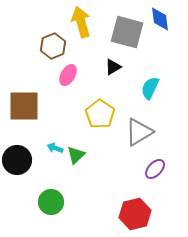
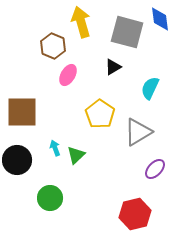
brown hexagon: rotated 15 degrees counterclockwise
brown square: moved 2 px left, 6 px down
gray triangle: moved 1 px left
cyan arrow: rotated 49 degrees clockwise
green circle: moved 1 px left, 4 px up
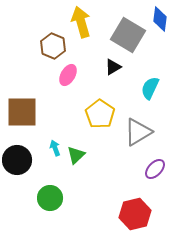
blue diamond: rotated 15 degrees clockwise
gray square: moved 1 px right, 3 px down; rotated 16 degrees clockwise
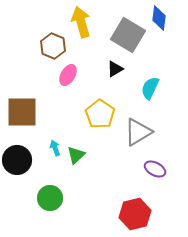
blue diamond: moved 1 px left, 1 px up
black triangle: moved 2 px right, 2 px down
purple ellipse: rotated 75 degrees clockwise
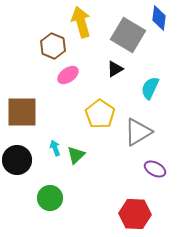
pink ellipse: rotated 25 degrees clockwise
red hexagon: rotated 16 degrees clockwise
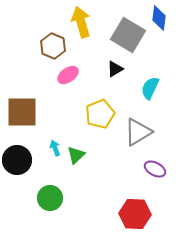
yellow pentagon: rotated 16 degrees clockwise
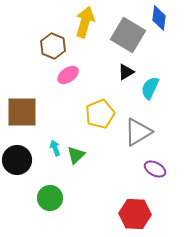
yellow arrow: moved 4 px right; rotated 32 degrees clockwise
black triangle: moved 11 px right, 3 px down
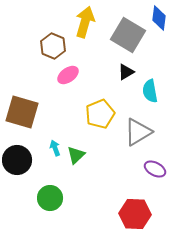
cyan semicircle: moved 3 px down; rotated 35 degrees counterclockwise
brown square: rotated 16 degrees clockwise
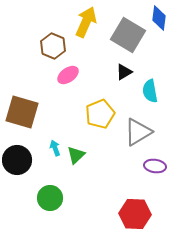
yellow arrow: moved 1 px right; rotated 8 degrees clockwise
black triangle: moved 2 px left
purple ellipse: moved 3 px up; rotated 20 degrees counterclockwise
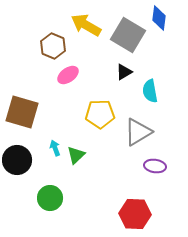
yellow arrow: moved 3 px down; rotated 84 degrees counterclockwise
yellow pentagon: rotated 20 degrees clockwise
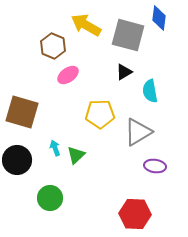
gray square: rotated 16 degrees counterclockwise
